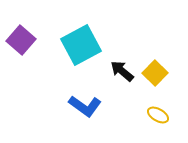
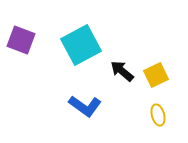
purple square: rotated 20 degrees counterclockwise
yellow square: moved 1 px right, 2 px down; rotated 20 degrees clockwise
yellow ellipse: rotated 45 degrees clockwise
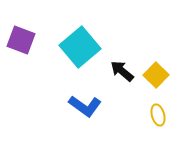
cyan square: moved 1 px left, 2 px down; rotated 12 degrees counterclockwise
yellow square: rotated 20 degrees counterclockwise
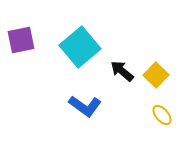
purple square: rotated 32 degrees counterclockwise
yellow ellipse: moved 4 px right; rotated 25 degrees counterclockwise
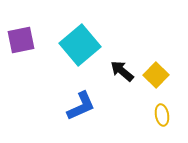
cyan square: moved 2 px up
blue L-shape: moved 4 px left; rotated 60 degrees counterclockwise
yellow ellipse: rotated 30 degrees clockwise
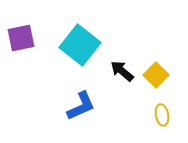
purple square: moved 2 px up
cyan square: rotated 12 degrees counterclockwise
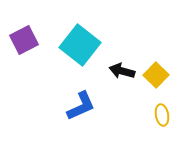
purple square: moved 3 px right, 2 px down; rotated 16 degrees counterclockwise
black arrow: rotated 25 degrees counterclockwise
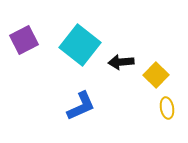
black arrow: moved 1 px left, 9 px up; rotated 20 degrees counterclockwise
yellow ellipse: moved 5 px right, 7 px up
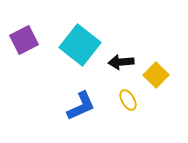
yellow ellipse: moved 39 px left, 8 px up; rotated 20 degrees counterclockwise
